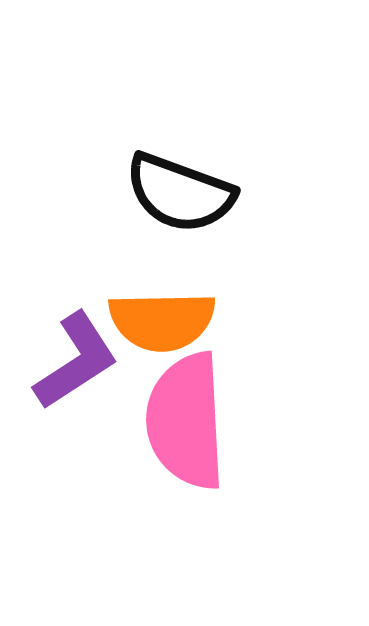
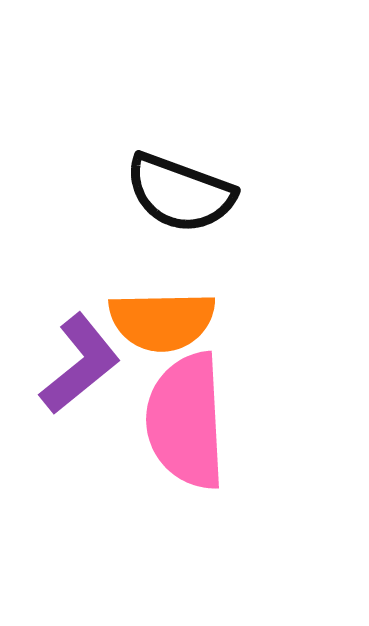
purple L-shape: moved 4 px right, 3 px down; rotated 6 degrees counterclockwise
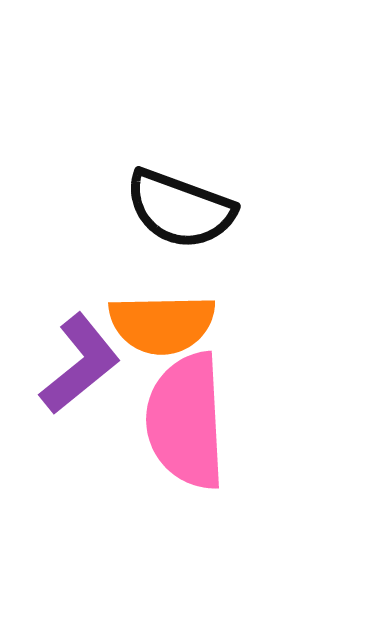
black semicircle: moved 16 px down
orange semicircle: moved 3 px down
